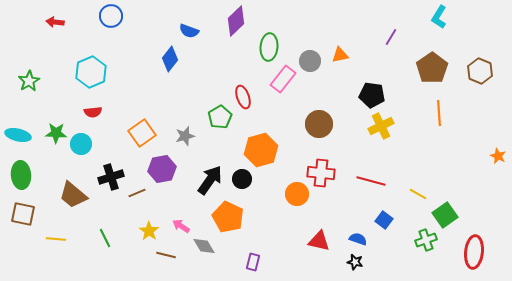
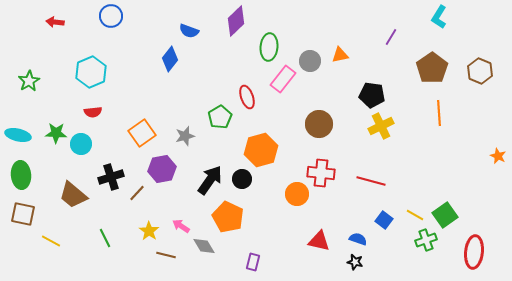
red ellipse at (243, 97): moved 4 px right
brown line at (137, 193): rotated 24 degrees counterclockwise
yellow line at (418, 194): moved 3 px left, 21 px down
yellow line at (56, 239): moved 5 px left, 2 px down; rotated 24 degrees clockwise
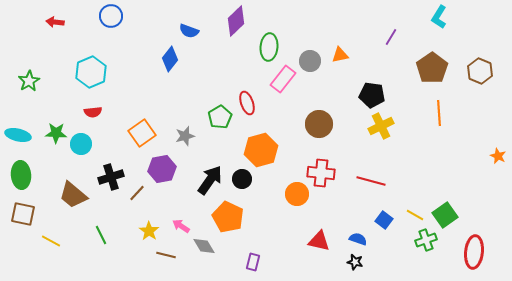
red ellipse at (247, 97): moved 6 px down
green line at (105, 238): moved 4 px left, 3 px up
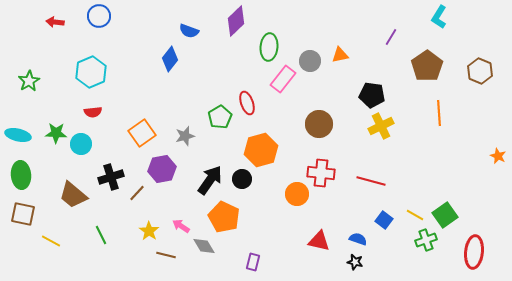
blue circle at (111, 16): moved 12 px left
brown pentagon at (432, 68): moved 5 px left, 2 px up
orange pentagon at (228, 217): moved 4 px left
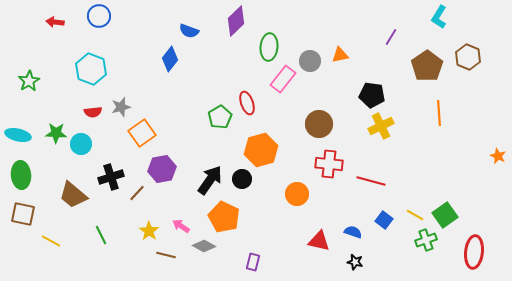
brown hexagon at (480, 71): moved 12 px left, 14 px up
cyan hexagon at (91, 72): moved 3 px up; rotated 16 degrees counterclockwise
gray star at (185, 136): moved 64 px left, 29 px up
red cross at (321, 173): moved 8 px right, 9 px up
blue semicircle at (358, 239): moved 5 px left, 7 px up
gray diamond at (204, 246): rotated 30 degrees counterclockwise
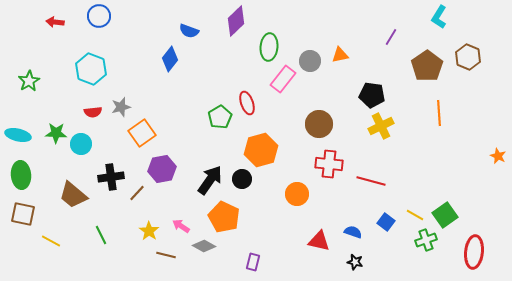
black cross at (111, 177): rotated 10 degrees clockwise
blue square at (384, 220): moved 2 px right, 2 px down
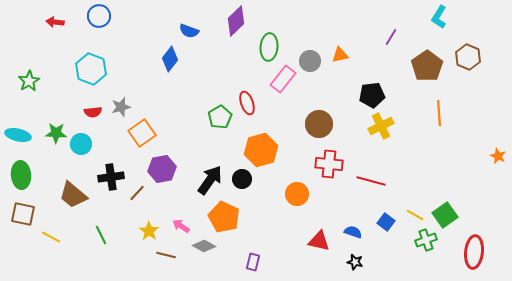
black pentagon at (372, 95): rotated 15 degrees counterclockwise
yellow line at (51, 241): moved 4 px up
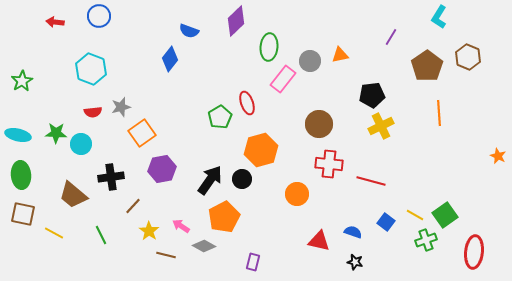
green star at (29, 81): moved 7 px left
brown line at (137, 193): moved 4 px left, 13 px down
orange pentagon at (224, 217): rotated 20 degrees clockwise
yellow line at (51, 237): moved 3 px right, 4 px up
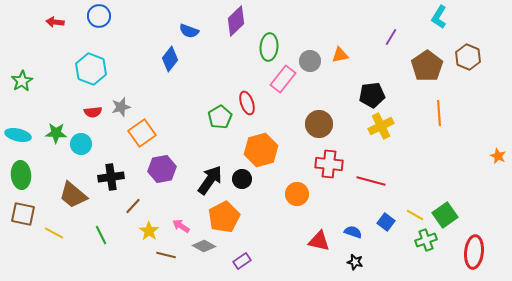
purple rectangle at (253, 262): moved 11 px left, 1 px up; rotated 42 degrees clockwise
